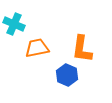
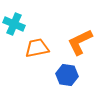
orange L-shape: moved 2 px left, 7 px up; rotated 56 degrees clockwise
blue hexagon: rotated 15 degrees counterclockwise
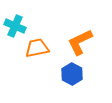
cyan cross: moved 1 px right, 2 px down
blue hexagon: moved 5 px right, 1 px up; rotated 20 degrees clockwise
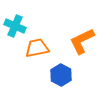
orange L-shape: moved 2 px right, 1 px up
blue hexagon: moved 11 px left, 1 px down
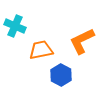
orange trapezoid: moved 4 px right, 2 px down
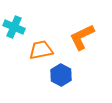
cyan cross: moved 1 px left, 1 px down
orange L-shape: moved 4 px up
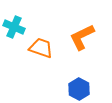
orange trapezoid: moved 2 px up; rotated 30 degrees clockwise
blue hexagon: moved 18 px right, 14 px down
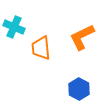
orange trapezoid: rotated 115 degrees counterclockwise
